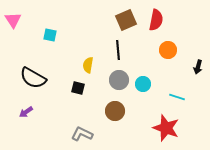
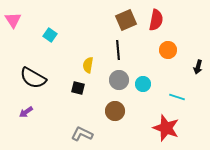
cyan square: rotated 24 degrees clockwise
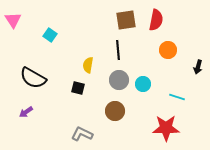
brown square: rotated 15 degrees clockwise
red star: rotated 20 degrees counterclockwise
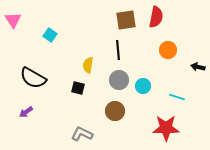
red semicircle: moved 3 px up
black arrow: rotated 88 degrees clockwise
cyan circle: moved 2 px down
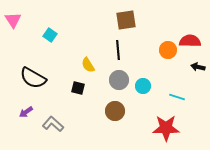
red semicircle: moved 34 px right, 24 px down; rotated 100 degrees counterclockwise
yellow semicircle: rotated 42 degrees counterclockwise
gray L-shape: moved 29 px left, 10 px up; rotated 15 degrees clockwise
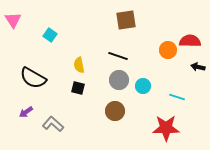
black line: moved 6 px down; rotated 66 degrees counterclockwise
yellow semicircle: moved 9 px left; rotated 21 degrees clockwise
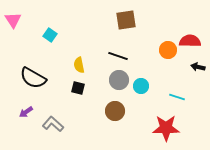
cyan circle: moved 2 px left
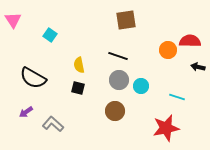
red star: rotated 12 degrees counterclockwise
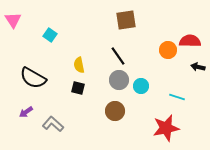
black line: rotated 36 degrees clockwise
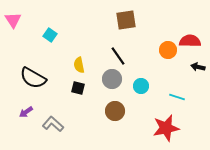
gray circle: moved 7 px left, 1 px up
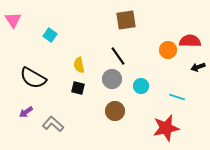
black arrow: rotated 32 degrees counterclockwise
